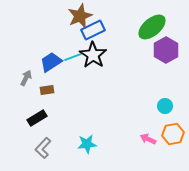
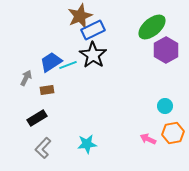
cyan line: moved 5 px left, 8 px down
orange hexagon: moved 1 px up
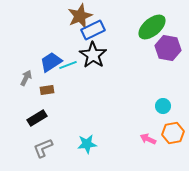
purple hexagon: moved 2 px right, 2 px up; rotated 20 degrees counterclockwise
cyan circle: moved 2 px left
gray L-shape: rotated 25 degrees clockwise
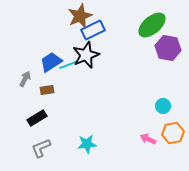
green ellipse: moved 2 px up
black star: moved 7 px left; rotated 16 degrees clockwise
gray arrow: moved 1 px left, 1 px down
gray L-shape: moved 2 px left
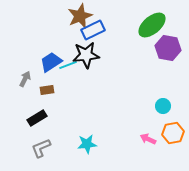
black star: rotated 16 degrees clockwise
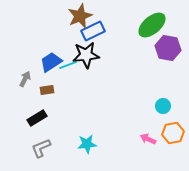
blue rectangle: moved 1 px down
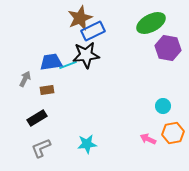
brown star: moved 2 px down
green ellipse: moved 1 px left, 2 px up; rotated 12 degrees clockwise
blue trapezoid: rotated 25 degrees clockwise
